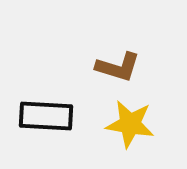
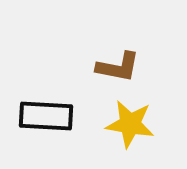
brown L-shape: rotated 6 degrees counterclockwise
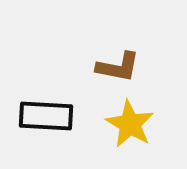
yellow star: rotated 21 degrees clockwise
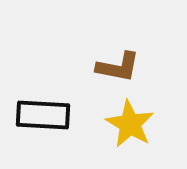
black rectangle: moved 3 px left, 1 px up
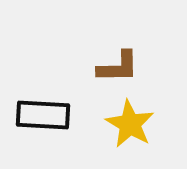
brown L-shape: rotated 12 degrees counterclockwise
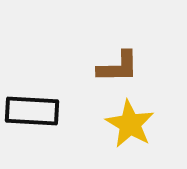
black rectangle: moved 11 px left, 4 px up
